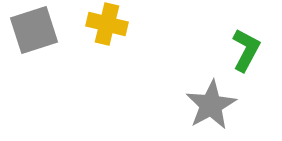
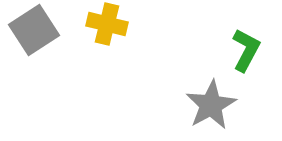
gray square: rotated 15 degrees counterclockwise
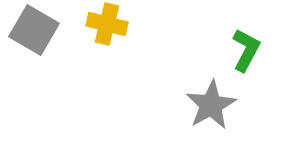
gray square: rotated 27 degrees counterclockwise
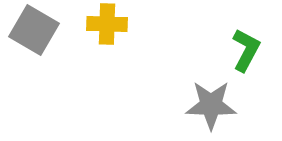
yellow cross: rotated 12 degrees counterclockwise
gray star: rotated 30 degrees clockwise
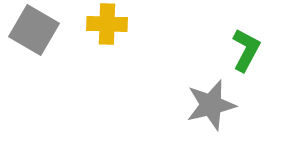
gray star: rotated 15 degrees counterclockwise
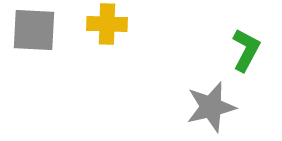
gray square: rotated 27 degrees counterclockwise
gray star: moved 2 px down
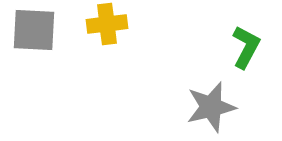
yellow cross: rotated 9 degrees counterclockwise
green L-shape: moved 3 px up
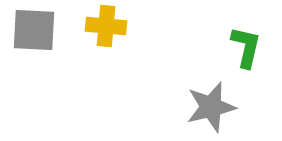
yellow cross: moved 1 px left, 2 px down; rotated 12 degrees clockwise
green L-shape: rotated 15 degrees counterclockwise
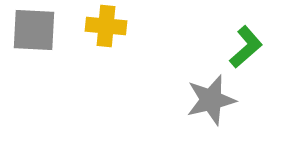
green L-shape: rotated 36 degrees clockwise
gray star: moved 7 px up
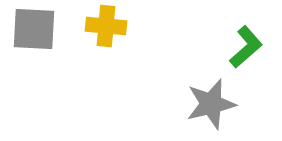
gray square: moved 1 px up
gray star: moved 4 px down
